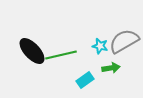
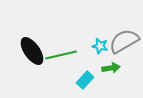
black ellipse: rotated 8 degrees clockwise
cyan rectangle: rotated 12 degrees counterclockwise
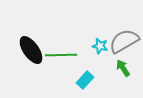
black ellipse: moved 1 px left, 1 px up
green line: rotated 12 degrees clockwise
green arrow: moved 12 px right; rotated 114 degrees counterclockwise
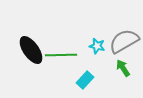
cyan star: moved 3 px left
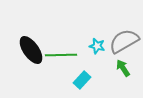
cyan rectangle: moved 3 px left
